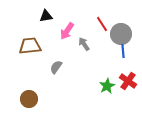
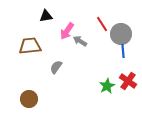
gray arrow: moved 4 px left, 3 px up; rotated 24 degrees counterclockwise
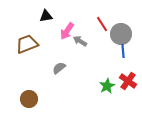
brown trapezoid: moved 3 px left, 2 px up; rotated 15 degrees counterclockwise
gray semicircle: moved 3 px right, 1 px down; rotated 16 degrees clockwise
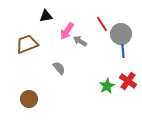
gray semicircle: rotated 88 degrees clockwise
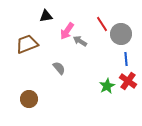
blue line: moved 3 px right, 8 px down
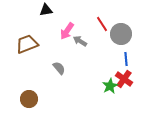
black triangle: moved 6 px up
red cross: moved 4 px left, 2 px up
green star: moved 3 px right
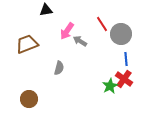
gray semicircle: rotated 56 degrees clockwise
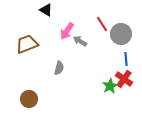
black triangle: rotated 40 degrees clockwise
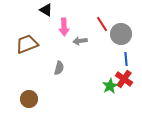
pink arrow: moved 3 px left, 4 px up; rotated 36 degrees counterclockwise
gray arrow: rotated 40 degrees counterclockwise
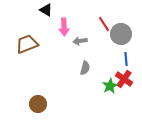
red line: moved 2 px right
gray semicircle: moved 26 px right
brown circle: moved 9 px right, 5 px down
